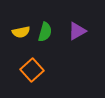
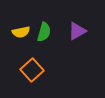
green semicircle: moved 1 px left
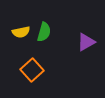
purple triangle: moved 9 px right, 11 px down
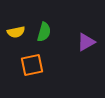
yellow semicircle: moved 5 px left
orange square: moved 5 px up; rotated 30 degrees clockwise
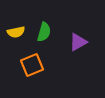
purple triangle: moved 8 px left
orange square: rotated 10 degrees counterclockwise
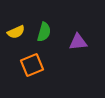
yellow semicircle: rotated 12 degrees counterclockwise
purple triangle: rotated 24 degrees clockwise
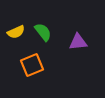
green semicircle: moved 1 px left; rotated 54 degrees counterclockwise
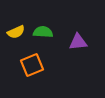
green semicircle: rotated 48 degrees counterclockwise
